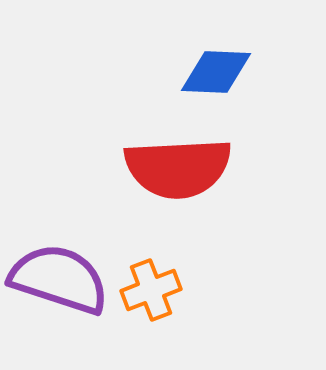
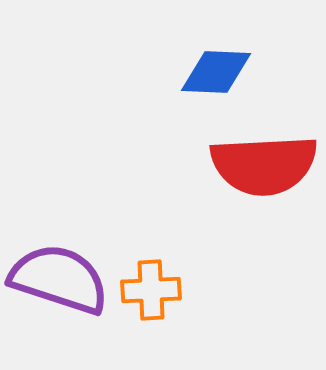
red semicircle: moved 86 px right, 3 px up
orange cross: rotated 18 degrees clockwise
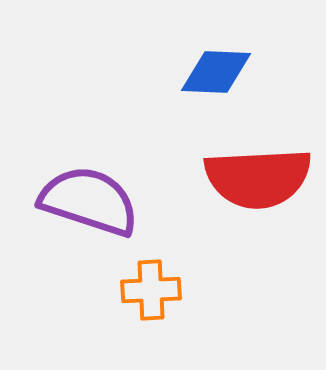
red semicircle: moved 6 px left, 13 px down
purple semicircle: moved 30 px right, 78 px up
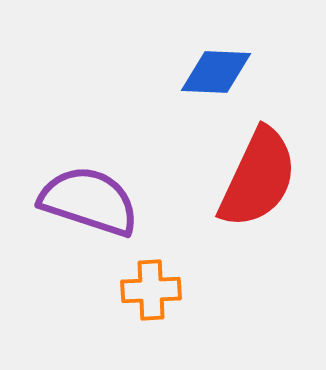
red semicircle: rotated 62 degrees counterclockwise
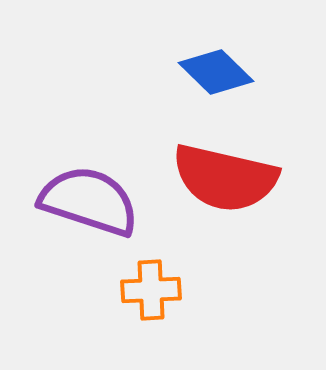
blue diamond: rotated 42 degrees clockwise
red semicircle: moved 33 px left; rotated 78 degrees clockwise
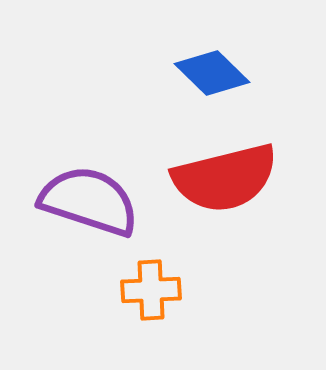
blue diamond: moved 4 px left, 1 px down
red semicircle: rotated 27 degrees counterclockwise
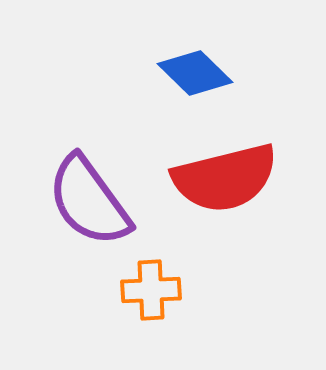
blue diamond: moved 17 px left
purple semicircle: rotated 144 degrees counterclockwise
